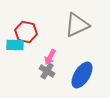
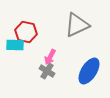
blue ellipse: moved 7 px right, 4 px up
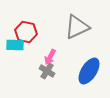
gray triangle: moved 2 px down
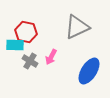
pink arrow: moved 1 px right
gray cross: moved 17 px left, 10 px up
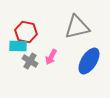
gray triangle: rotated 12 degrees clockwise
cyan rectangle: moved 3 px right, 1 px down
blue ellipse: moved 10 px up
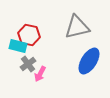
red hexagon: moved 3 px right, 3 px down
cyan rectangle: rotated 12 degrees clockwise
pink arrow: moved 11 px left, 17 px down
gray cross: moved 2 px left, 3 px down; rotated 21 degrees clockwise
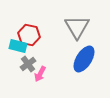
gray triangle: rotated 48 degrees counterclockwise
blue ellipse: moved 5 px left, 2 px up
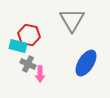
gray triangle: moved 5 px left, 7 px up
blue ellipse: moved 2 px right, 4 px down
gray cross: rotated 28 degrees counterclockwise
pink arrow: rotated 28 degrees counterclockwise
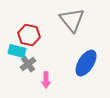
gray triangle: rotated 8 degrees counterclockwise
cyan rectangle: moved 1 px left, 5 px down
gray cross: rotated 28 degrees clockwise
pink arrow: moved 6 px right, 6 px down
